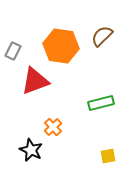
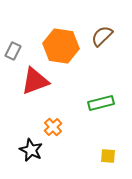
yellow square: rotated 14 degrees clockwise
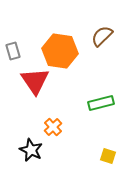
orange hexagon: moved 1 px left, 5 px down
gray rectangle: rotated 42 degrees counterclockwise
red triangle: rotated 44 degrees counterclockwise
yellow square: rotated 14 degrees clockwise
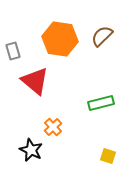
orange hexagon: moved 12 px up
red triangle: rotated 16 degrees counterclockwise
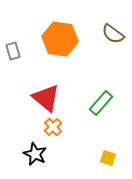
brown semicircle: moved 11 px right, 2 px up; rotated 100 degrees counterclockwise
red triangle: moved 11 px right, 17 px down
green rectangle: rotated 35 degrees counterclockwise
black star: moved 4 px right, 4 px down
yellow square: moved 2 px down
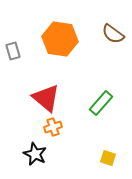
orange cross: rotated 24 degrees clockwise
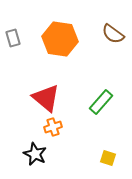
gray rectangle: moved 13 px up
green rectangle: moved 1 px up
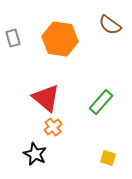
brown semicircle: moved 3 px left, 9 px up
orange cross: rotated 18 degrees counterclockwise
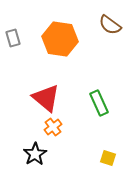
green rectangle: moved 2 px left, 1 px down; rotated 65 degrees counterclockwise
black star: rotated 15 degrees clockwise
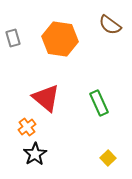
orange cross: moved 26 px left
yellow square: rotated 28 degrees clockwise
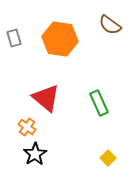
gray rectangle: moved 1 px right
orange cross: rotated 18 degrees counterclockwise
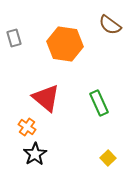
orange hexagon: moved 5 px right, 5 px down
